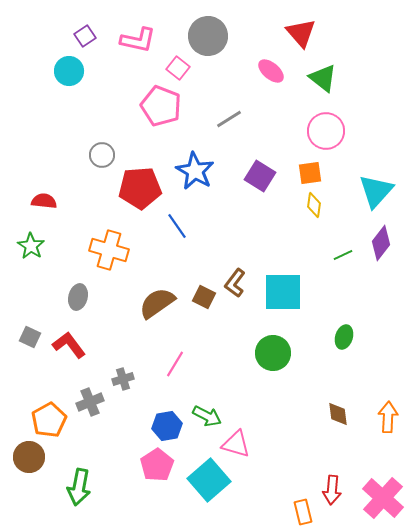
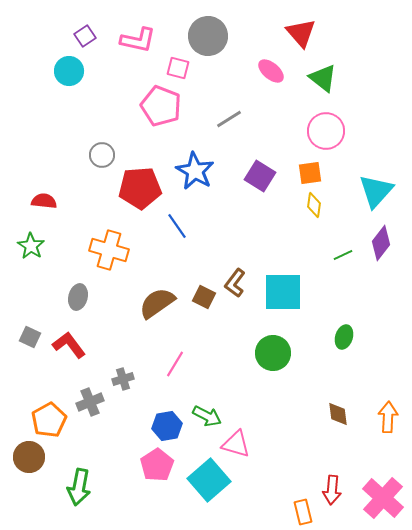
pink square at (178, 68): rotated 25 degrees counterclockwise
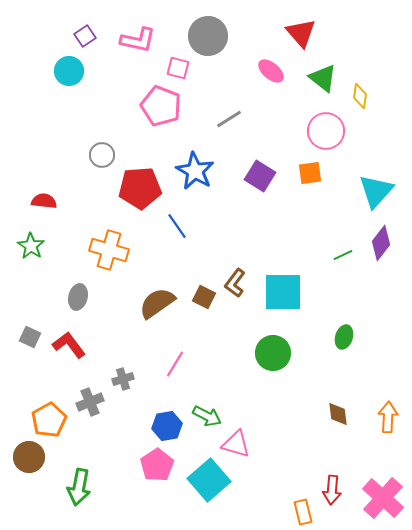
yellow diamond at (314, 205): moved 46 px right, 109 px up
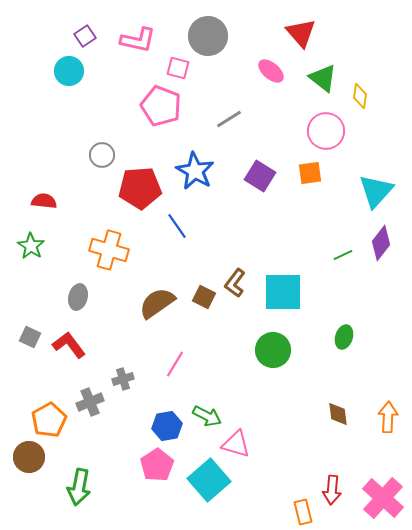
green circle at (273, 353): moved 3 px up
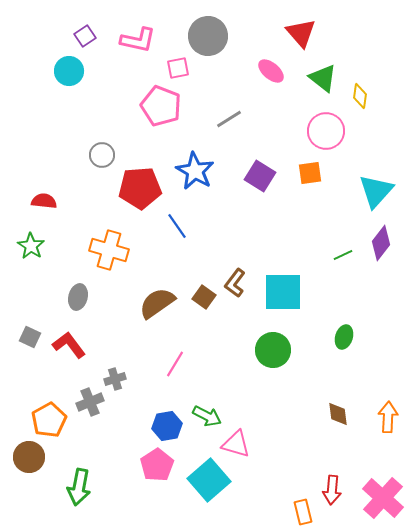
pink square at (178, 68): rotated 25 degrees counterclockwise
brown square at (204, 297): rotated 10 degrees clockwise
gray cross at (123, 379): moved 8 px left
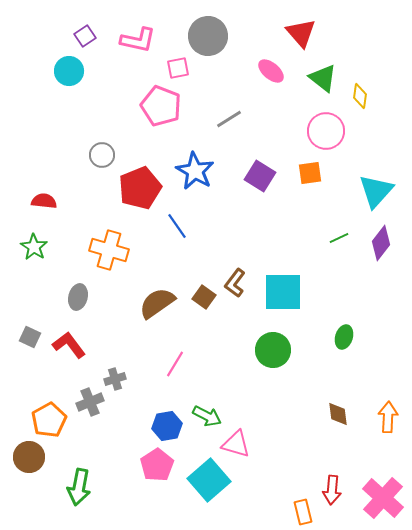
red pentagon at (140, 188): rotated 18 degrees counterclockwise
green star at (31, 246): moved 3 px right, 1 px down
green line at (343, 255): moved 4 px left, 17 px up
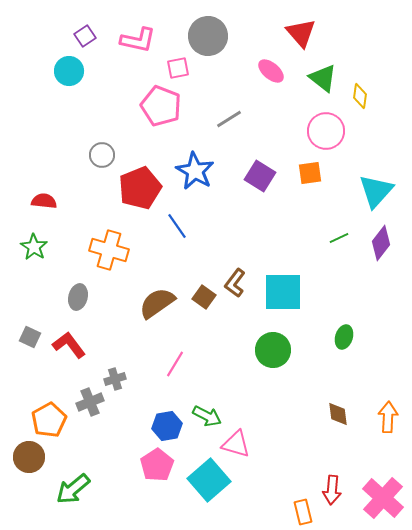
green arrow at (79, 487): moved 6 px left, 2 px down; rotated 39 degrees clockwise
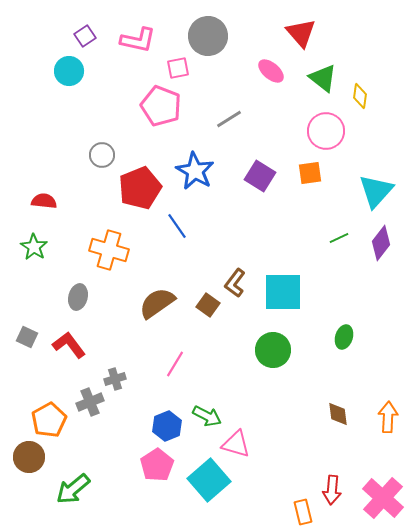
brown square at (204, 297): moved 4 px right, 8 px down
gray square at (30, 337): moved 3 px left
blue hexagon at (167, 426): rotated 12 degrees counterclockwise
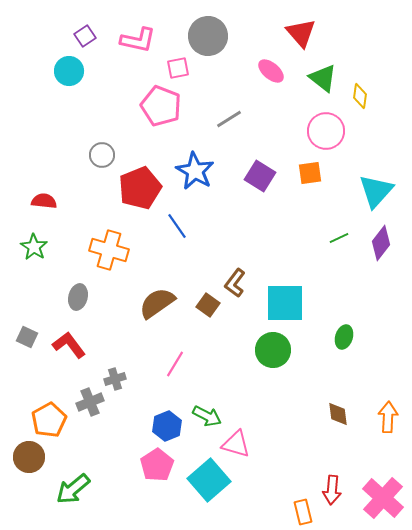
cyan square at (283, 292): moved 2 px right, 11 px down
